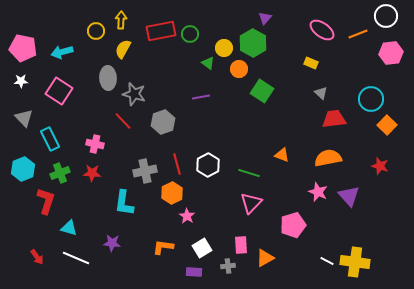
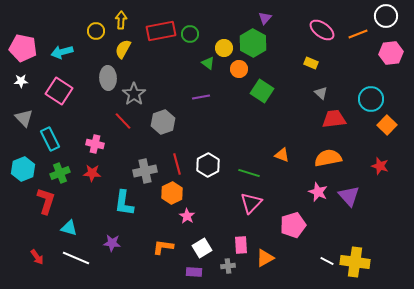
gray star at (134, 94): rotated 20 degrees clockwise
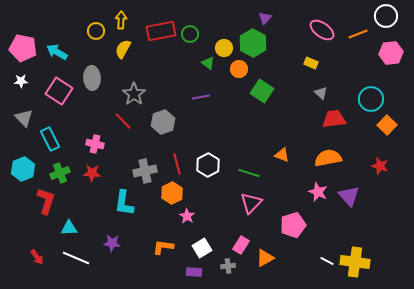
cyan arrow at (62, 52): moved 5 px left; rotated 45 degrees clockwise
gray ellipse at (108, 78): moved 16 px left
cyan triangle at (69, 228): rotated 18 degrees counterclockwise
pink rectangle at (241, 245): rotated 36 degrees clockwise
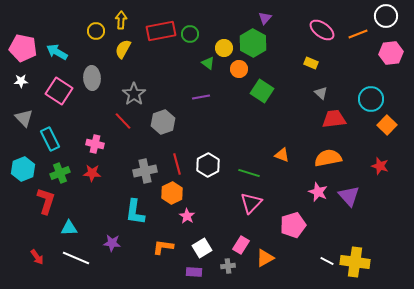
cyan L-shape at (124, 203): moved 11 px right, 9 px down
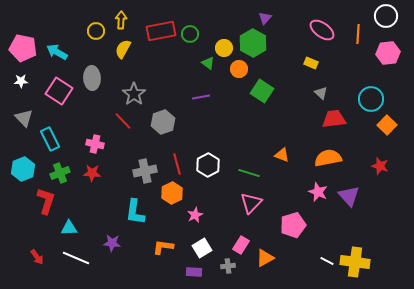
orange line at (358, 34): rotated 66 degrees counterclockwise
pink hexagon at (391, 53): moved 3 px left
pink star at (187, 216): moved 8 px right, 1 px up; rotated 14 degrees clockwise
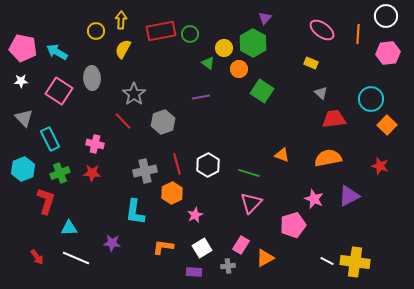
pink star at (318, 192): moved 4 px left, 7 px down
purple triangle at (349, 196): rotated 45 degrees clockwise
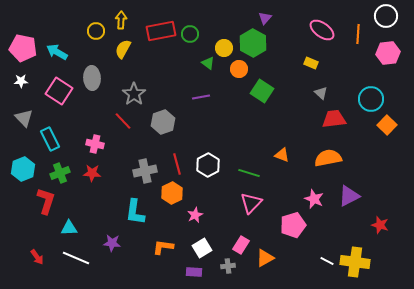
red star at (380, 166): moved 59 px down
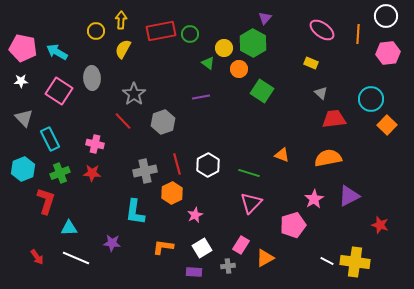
pink star at (314, 199): rotated 18 degrees clockwise
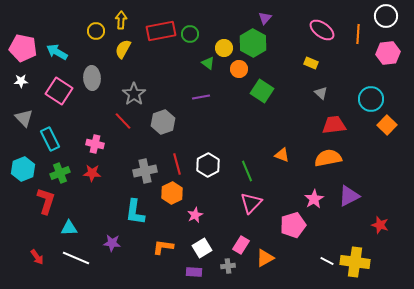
red trapezoid at (334, 119): moved 6 px down
green line at (249, 173): moved 2 px left, 2 px up; rotated 50 degrees clockwise
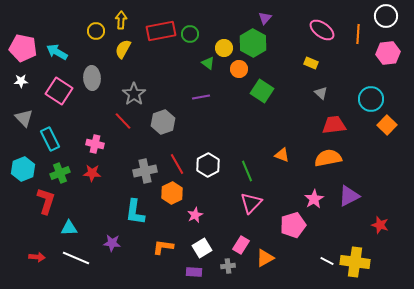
red line at (177, 164): rotated 15 degrees counterclockwise
red arrow at (37, 257): rotated 49 degrees counterclockwise
